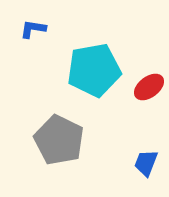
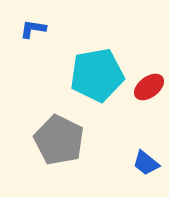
cyan pentagon: moved 3 px right, 5 px down
blue trapezoid: rotated 72 degrees counterclockwise
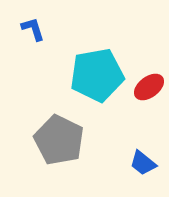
blue L-shape: rotated 64 degrees clockwise
blue trapezoid: moved 3 px left
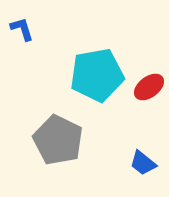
blue L-shape: moved 11 px left
gray pentagon: moved 1 px left
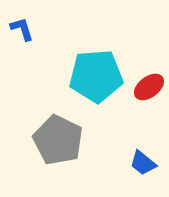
cyan pentagon: moved 1 px left, 1 px down; rotated 6 degrees clockwise
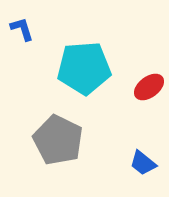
cyan pentagon: moved 12 px left, 8 px up
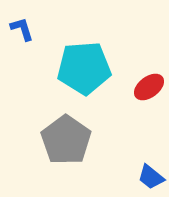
gray pentagon: moved 8 px right; rotated 9 degrees clockwise
blue trapezoid: moved 8 px right, 14 px down
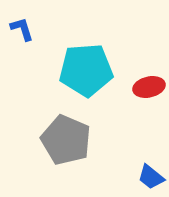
cyan pentagon: moved 2 px right, 2 px down
red ellipse: rotated 24 degrees clockwise
gray pentagon: rotated 12 degrees counterclockwise
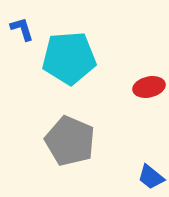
cyan pentagon: moved 17 px left, 12 px up
gray pentagon: moved 4 px right, 1 px down
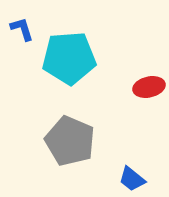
blue trapezoid: moved 19 px left, 2 px down
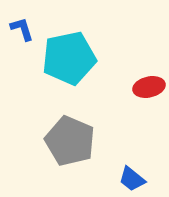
cyan pentagon: rotated 8 degrees counterclockwise
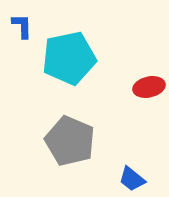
blue L-shape: moved 3 px up; rotated 16 degrees clockwise
